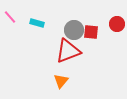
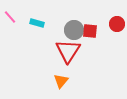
red square: moved 1 px left, 1 px up
red triangle: rotated 36 degrees counterclockwise
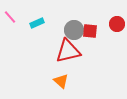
cyan rectangle: rotated 40 degrees counterclockwise
red triangle: rotated 44 degrees clockwise
orange triangle: rotated 28 degrees counterclockwise
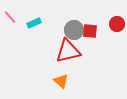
cyan rectangle: moved 3 px left
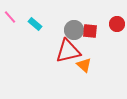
cyan rectangle: moved 1 px right, 1 px down; rotated 64 degrees clockwise
orange triangle: moved 23 px right, 16 px up
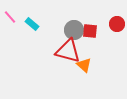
cyan rectangle: moved 3 px left
red triangle: rotated 28 degrees clockwise
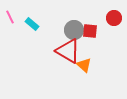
pink line: rotated 16 degrees clockwise
red circle: moved 3 px left, 6 px up
red triangle: rotated 16 degrees clockwise
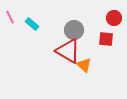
red square: moved 16 px right, 8 px down
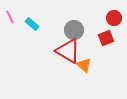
red square: moved 1 px up; rotated 28 degrees counterclockwise
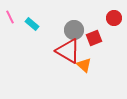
red square: moved 12 px left
